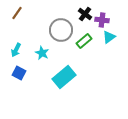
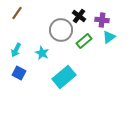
black cross: moved 6 px left, 2 px down
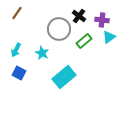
gray circle: moved 2 px left, 1 px up
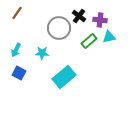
purple cross: moved 2 px left
gray circle: moved 1 px up
cyan triangle: rotated 24 degrees clockwise
green rectangle: moved 5 px right
cyan star: rotated 24 degrees counterclockwise
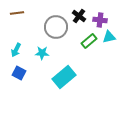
brown line: rotated 48 degrees clockwise
gray circle: moved 3 px left, 1 px up
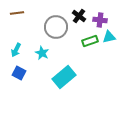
green rectangle: moved 1 px right; rotated 21 degrees clockwise
cyan star: rotated 24 degrees clockwise
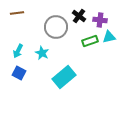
cyan arrow: moved 2 px right, 1 px down
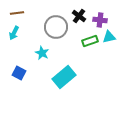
cyan arrow: moved 4 px left, 18 px up
